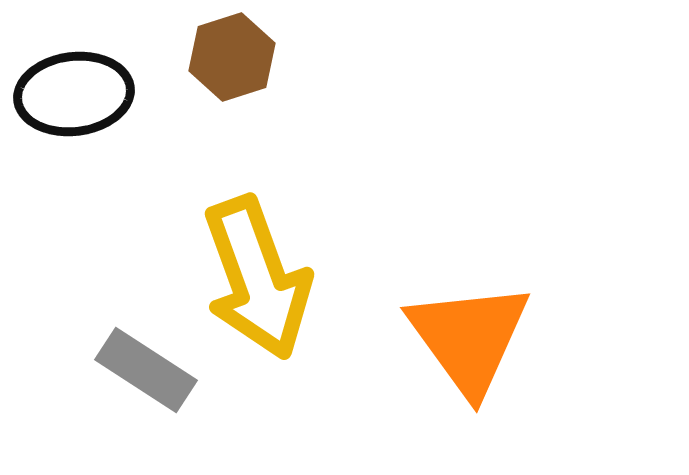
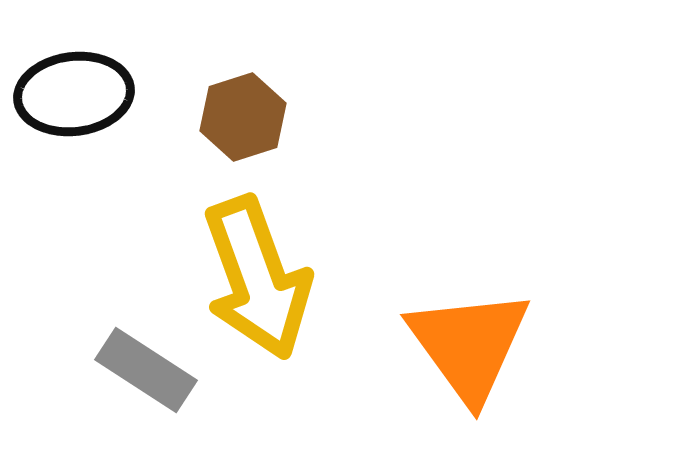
brown hexagon: moved 11 px right, 60 px down
orange triangle: moved 7 px down
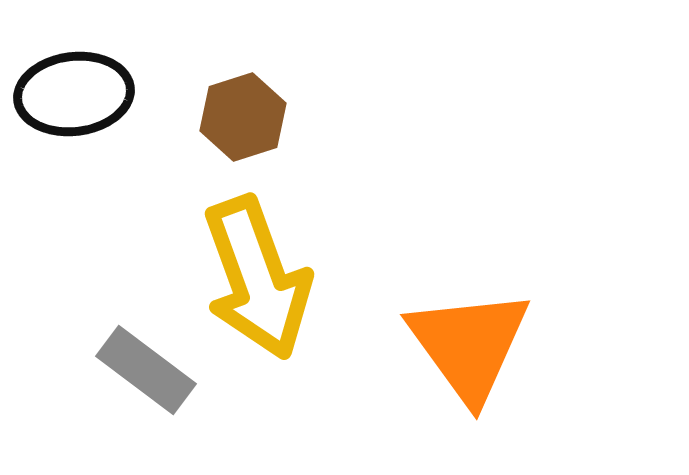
gray rectangle: rotated 4 degrees clockwise
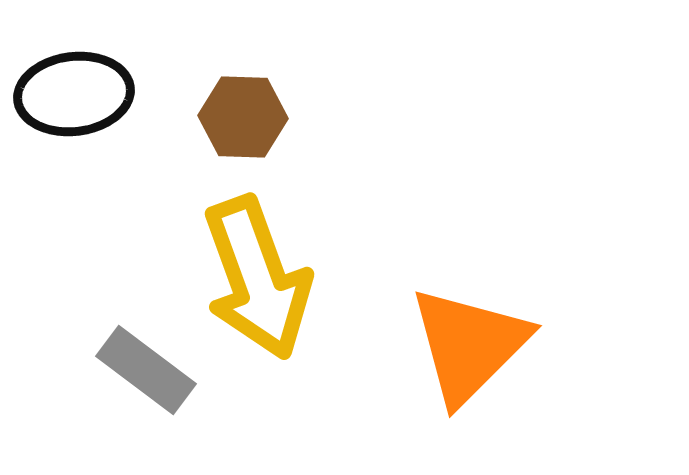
brown hexagon: rotated 20 degrees clockwise
orange triangle: rotated 21 degrees clockwise
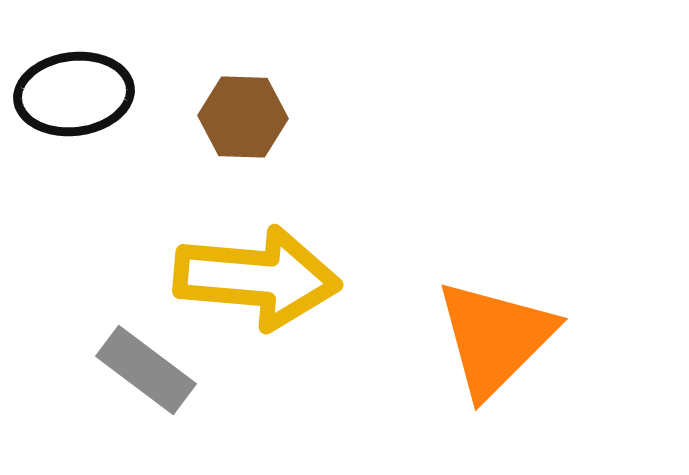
yellow arrow: rotated 65 degrees counterclockwise
orange triangle: moved 26 px right, 7 px up
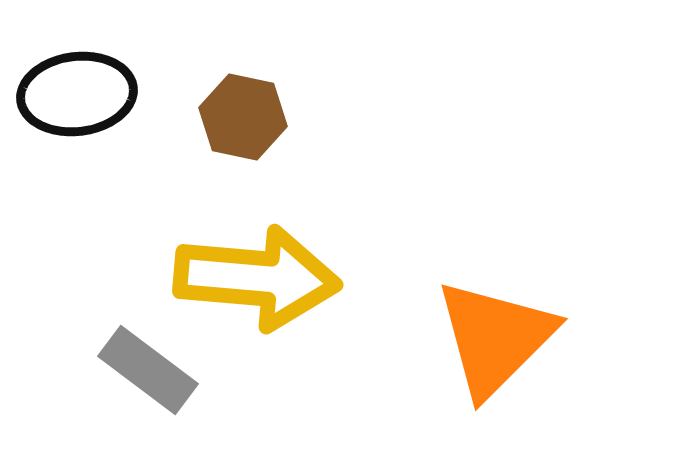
black ellipse: moved 3 px right
brown hexagon: rotated 10 degrees clockwise
gray rectangle: moved 2 px right
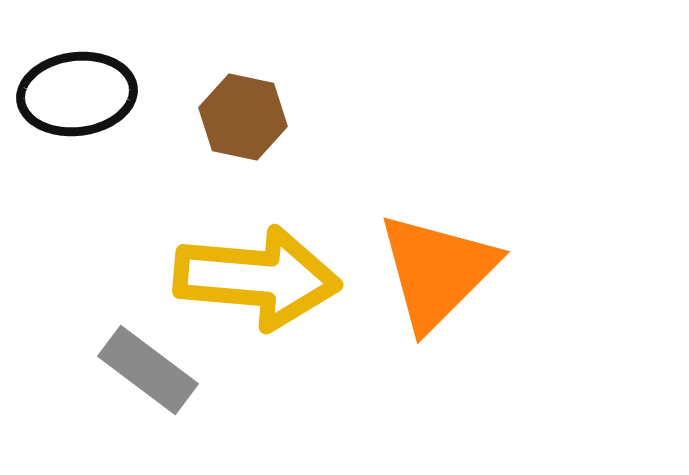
orange triangle: moved 58 px left, 67 px up
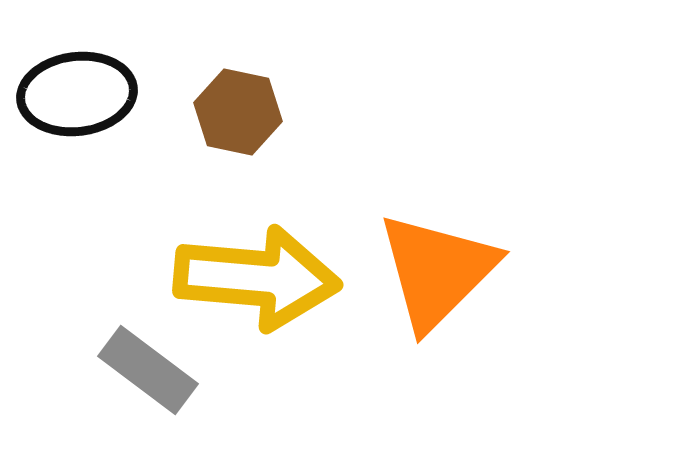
brown hexagon: moved 5 px left, 5 px up
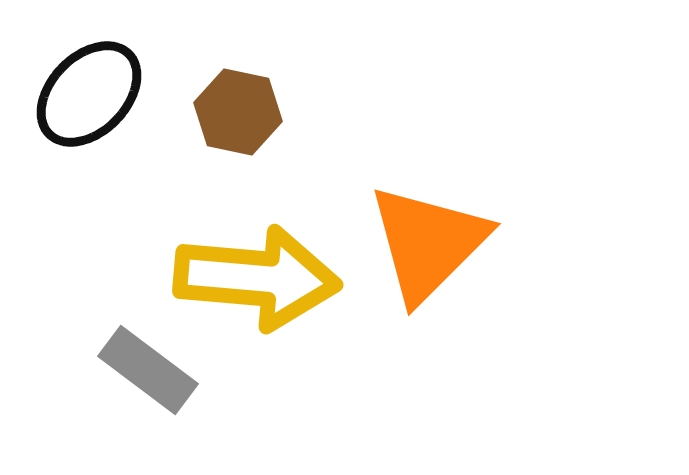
black ellipse: moved 12 px right; rotated 39 degrees counterclockwise
orange triangle: moved 9 px left, 28 px up
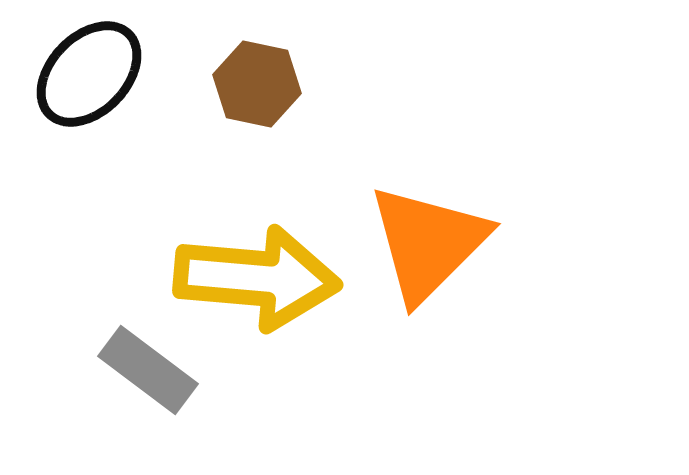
black ellipse: moved 20 px up
brown hexagon: moved 19 px right, 28 px up
